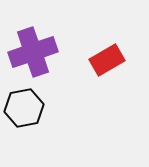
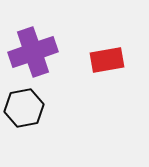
red rectangle: rotated 20 degrees clockwise
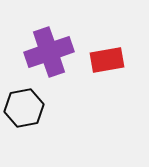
purple cross: moved 16 px right
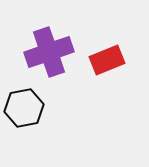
red rectangle: rotated 12 degrees counterclockwise
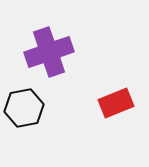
red rectangle: moved 9 px right, 43 px down
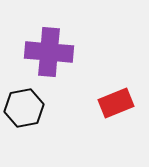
purple cross: rotated 24 degrees clockwise
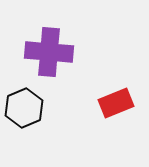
black hexagon: rotated 12 degrees counterclockwise
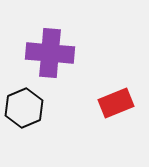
purple cross: moved 1 px right, 1 px down
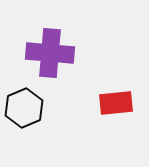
red rectangle: rotated 16 degrees clockwise
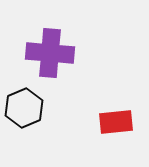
red rectangle: moved 19 px down
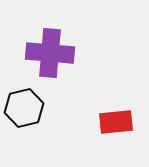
black hexagon: rotated 9 degrees clockwise
